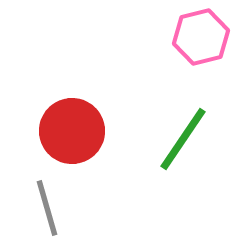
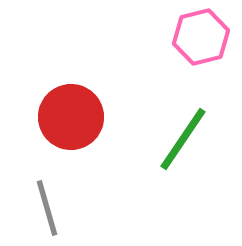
red circle: moved 1 px left, 14 px up
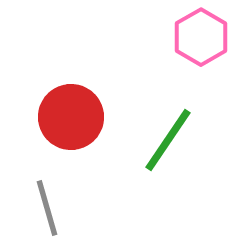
pink hexagon: rotated 16 degrees counterclockwise
green line: moved 15 px left, 1 px down
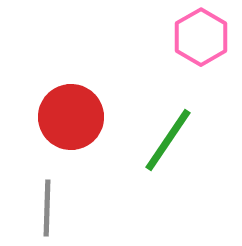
gray line: rotated 18 degrees clockwise
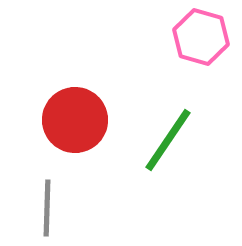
pink hexagon: rotated 14 degrees counterclockwise
red circle: moved 4 px right, 3 px down
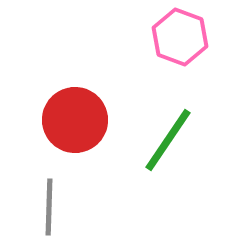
pink hexagon: moved 21 px left; rotated 4 degrees clockwise
gray line: moved 2 px right, 1 px up
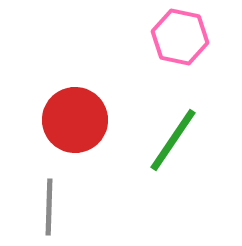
pink hexagon: rotated 8 degrees counterclockwise
green line: moved 5 px right
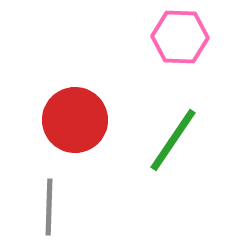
pink hexagon: rotated 10 degrees counterclockwise
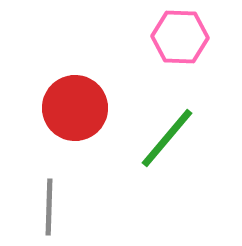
red circle: moved 12 px up
green line: moved 6 px left, 2 px up; rotated 6 degrees clockwise
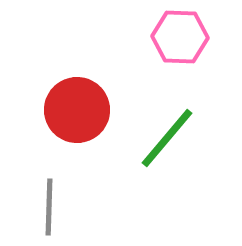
red circle: moved 2 px right, 2 px down
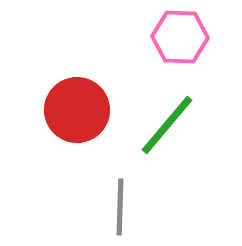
green line: moved 13 px up
gray line: moved 71 px right
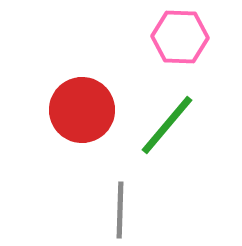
red circle: moved 5 px right
gray line: moved 3 px down
